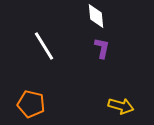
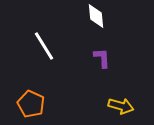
purple L-shape: moved 10 px down; rotated 15 degrees counterclockwise
orange pentagon: rotated 12 degrees clockwise
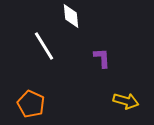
white diamond: moved 25 px left
yellow arrow: moved 5 px right, 5 px up
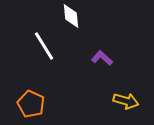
purple L-shape: rotated 45 degrees counterclockwise
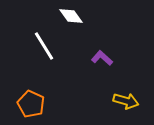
white diamond: rotated 30 degrees counterclockwise
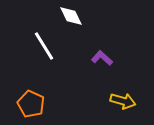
white diamond: rotated 10 degrees clockwise
yellow arrow: moved 3 px left
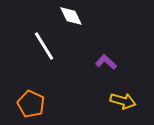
purple L-shape: moved 4 px right, 4 px down
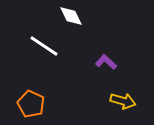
white line: rotated 24 degrees counterclockwise
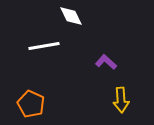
white line: rotated 44 degrees counterclockwise
yellow arrow: moved 2 px left, 1 px up; rotated 70 degrees clockwise
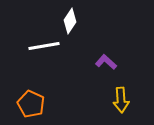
white diamond: moved 1 px left, 5 px down; rotated 60 degrees clockwise
